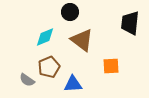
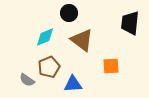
black circle: moved 1 px left, 1 px down
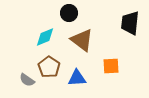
brown pentagon: rotated 15 degrees counterclockwise
blue triangle: moved 4 px right, 6 px up
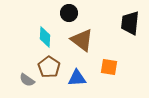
cyan diamond: rotated 65 degrees counterclockwise
orange square: moved 2 px left, 1 px down; rotated 12 degrees clockwise
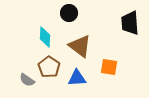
black trapezoid: rotated 10 degrees counterclockwise
brown triangle: moved 2 px left, 6 px down
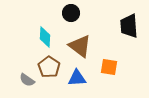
black circle: moved 2 px right
black trapezoid: moved 1 px left, 3 px down
